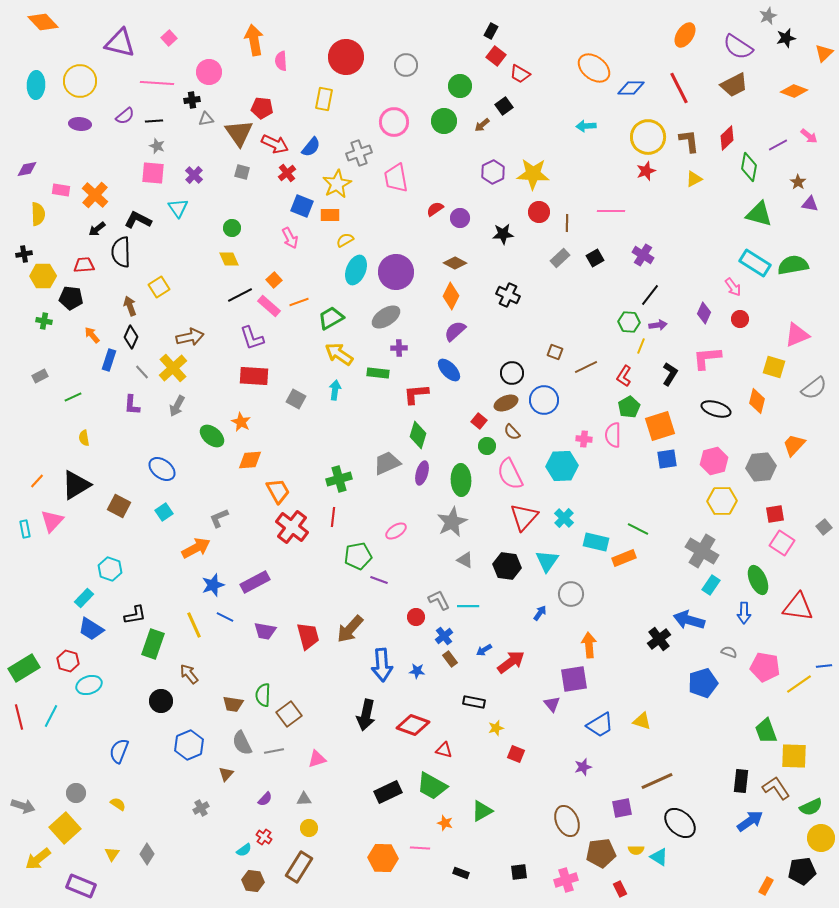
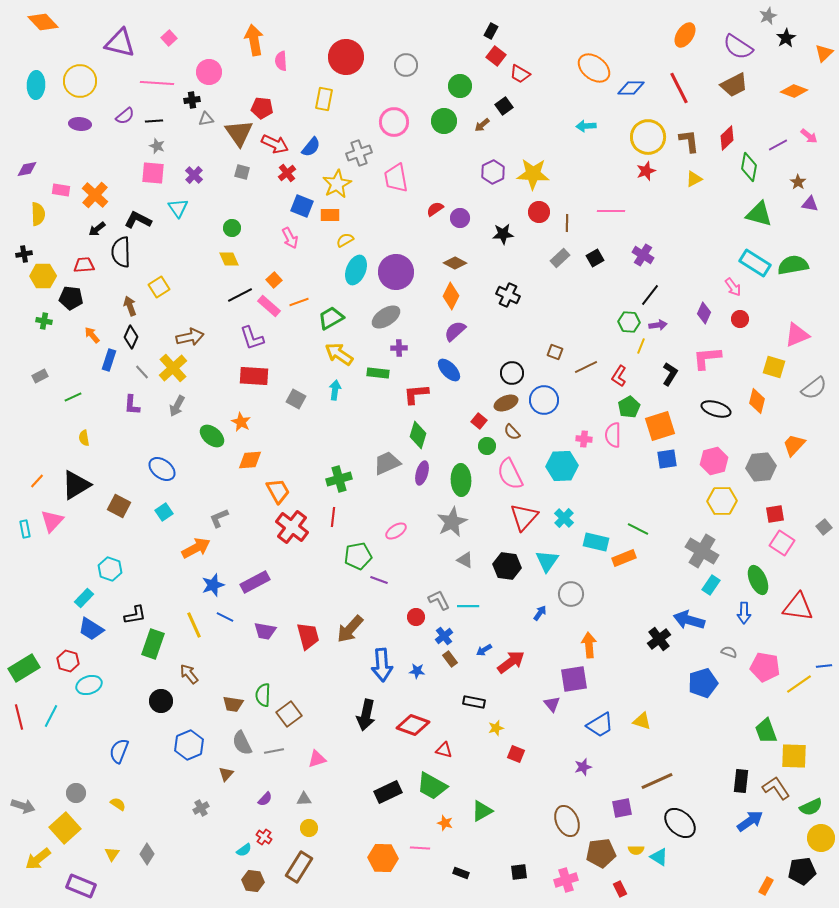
black star at (786, 38): rotated 18 degrees counterclockwise
red L-shape at (624, 376): moved 5 px left
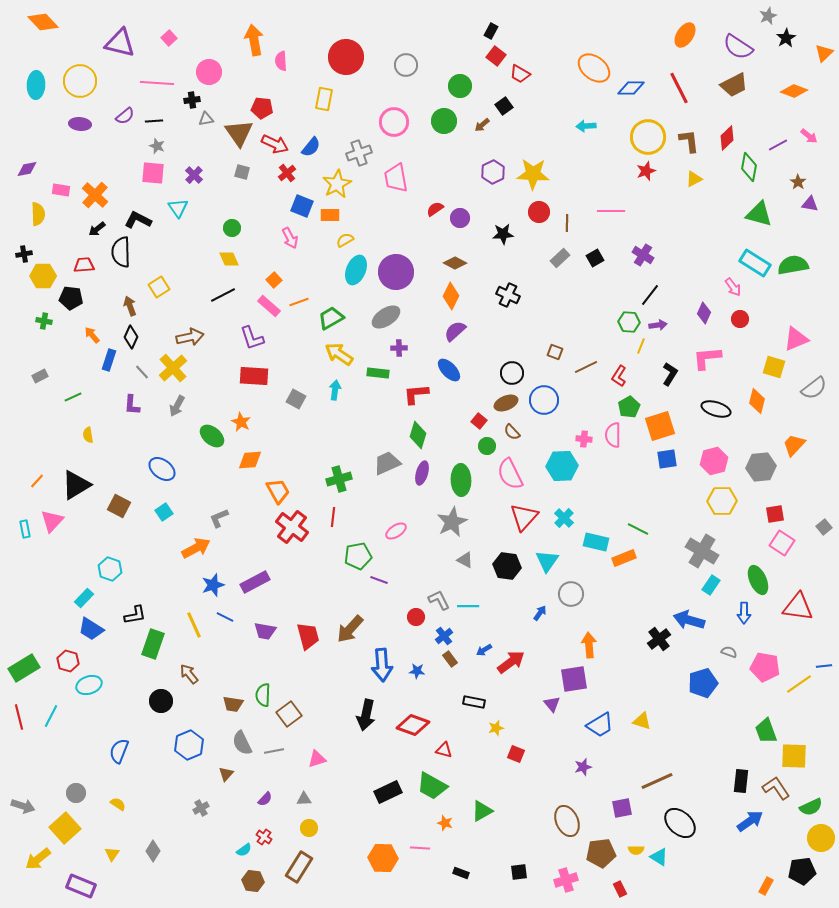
black line at (240, 295): moved 17 px left
pink triangle at (797, 335): moved 1 px left, 4 px down
yellow semicircle at (84, 438): moved 4 px right, 3 px up
gray diamond at (147, 854): moved 6 px right, 3 px up
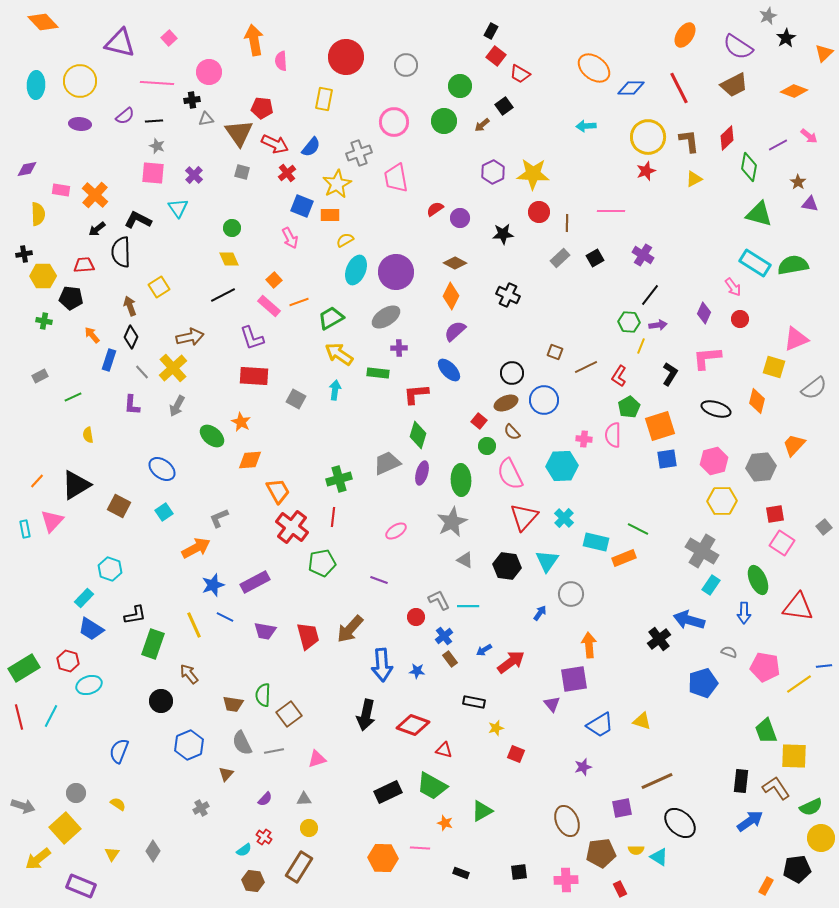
green pentagon at (358, 556): moved 36 px left, 7 px down
black pentagon at (802, 871): moved 5 px left, 2 px up
pink cross at (566, 880): rotated 15 degrees clockwise
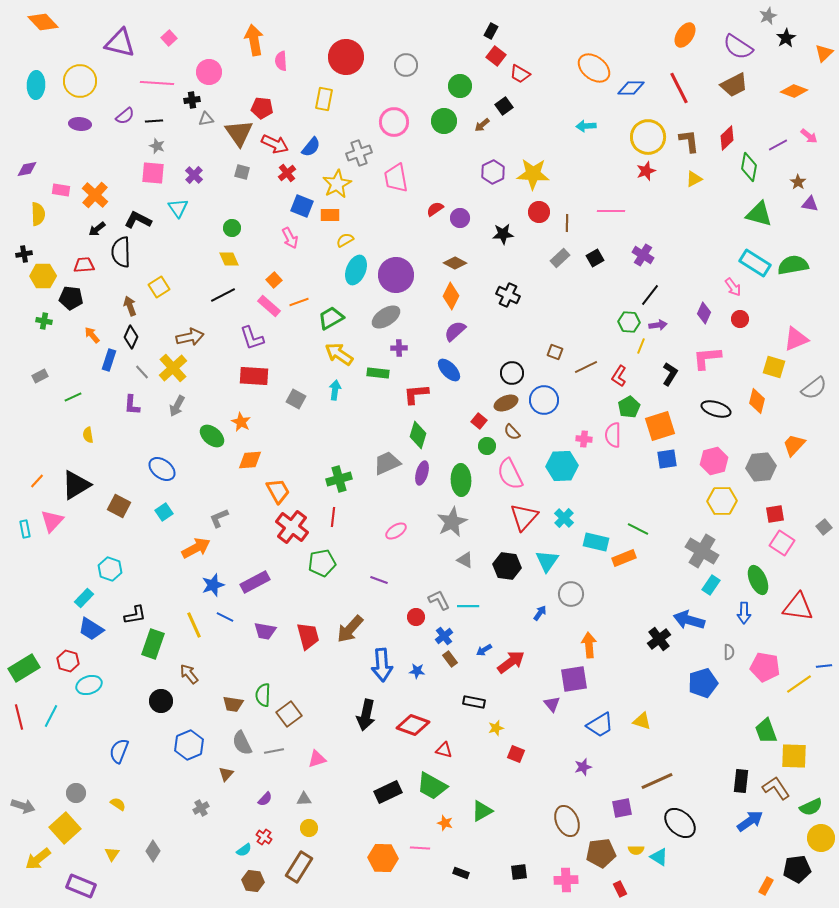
purple circle at (396, 272): moved 3 px down
gray semicircle at (729, 652): rotated 70 degrees clockwise
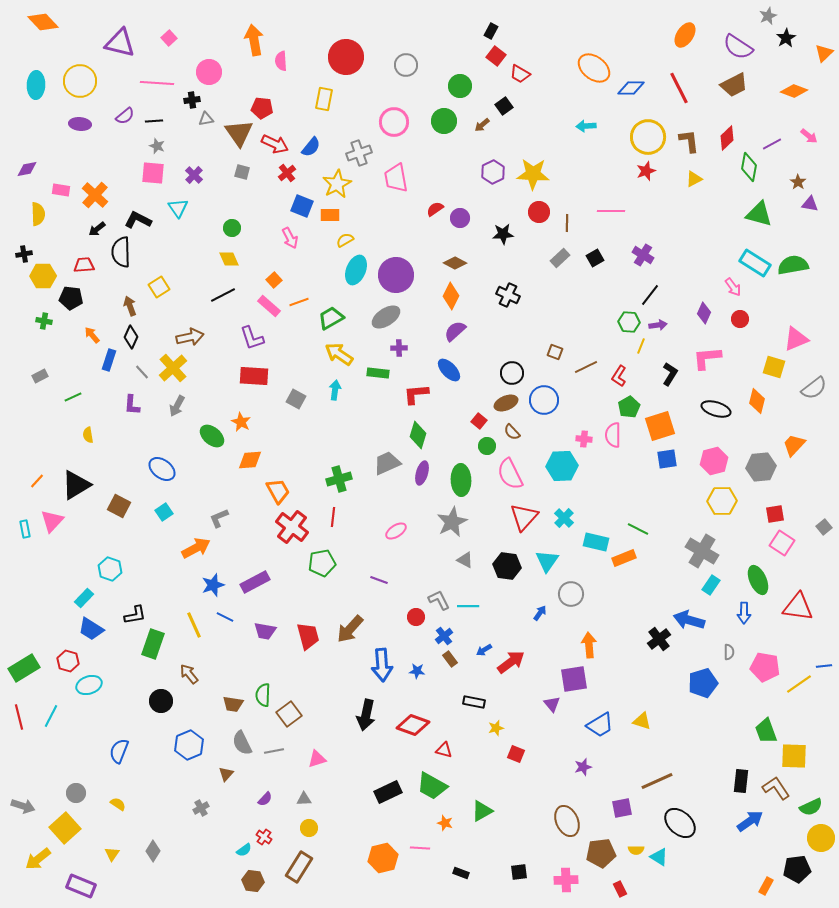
purple line at (778, 145): moved 6 px left, 1 px up
orange hexagon at (383, 858): rotated 16 degrees counterclockwise
